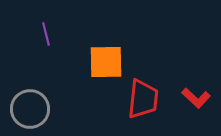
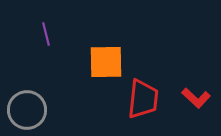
gray circle: moved 3 px left, 1 px down
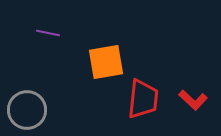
purple line: moved 2 px right, 1 px up; rotated 65 degrees counterclockwise
orange square: rotated 9 degrees counterclockwise
red L-shape: moved 3 px left, 2 px down
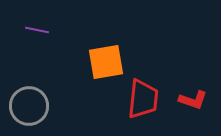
purple line: moved 11 px left, 3 px up
red L-shape: rotated 24 degrees counterclockwise
gray circle: moved 2 px right, 4 px up
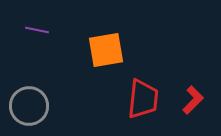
orange square: moved 12 px up
red L-shape: rotated 64 degrees counterclockwise
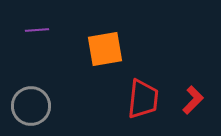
purple line: rotated 15 degrees counterclockwise
orange square: moved 1 px left, 1 px up
gray circle: moved 2 px right
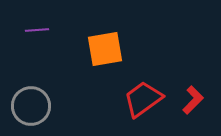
red trapezoid: rotated 132 degrees counterclockwise
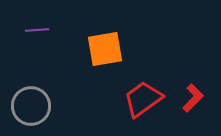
red L-shape: moved 2 px up
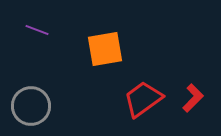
purple line: rotated 25 degrees clockwise
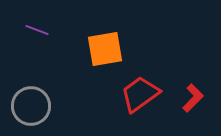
red trapezoid: moved 3 px left, 5 px up
